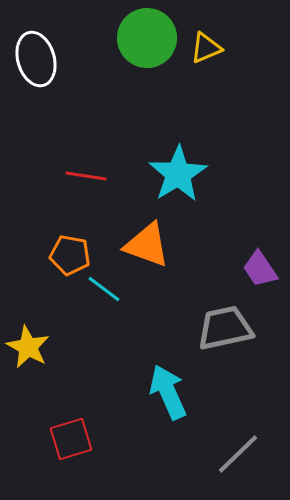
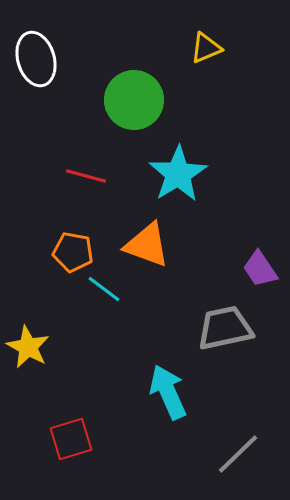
green circle: moved 13 px left, 62 px down
red line: rotated 6 degrees clockwise
orange pentagon: moved 3 px right, 3 px up
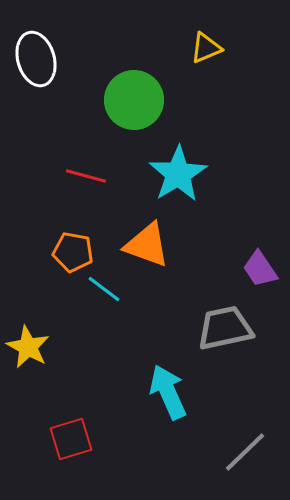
gray line: moved 7 px right, 2 px up
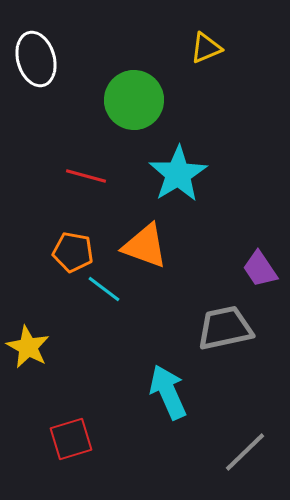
orange triangle: moved 2 px left, 1 px down
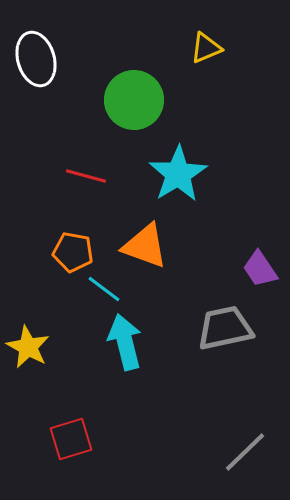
cyan arrow: moved 43 px left, 50 px up; rotated 10 degrees clockwise
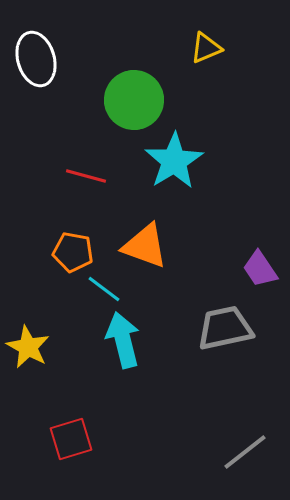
cyan star: moved 4 px left, 13 px up
cyan arrow: moved 2 px left, 2 px up
gray line: rotated 6 degrees clockwise
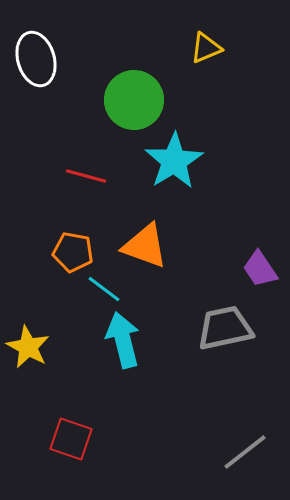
red square: rotated 36 degrees clockwise
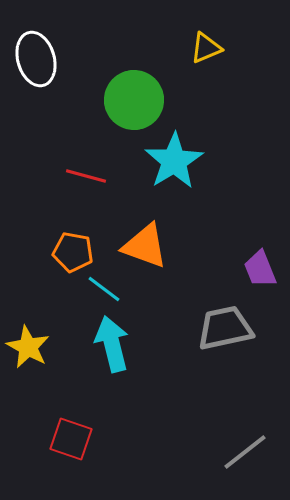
purple trapezoid: rotated 12 degrees clockwise
cyan arrow: moved 11 px left, 4 px down
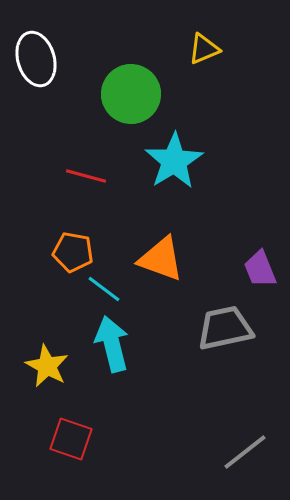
yellow triangle: moved 2 px left, 1 px down
green circle: moved 3 px left, 6 px up
orange triangle: moved 16 px right, 13 px down
yellow star: moved 19 px right, 19 px down
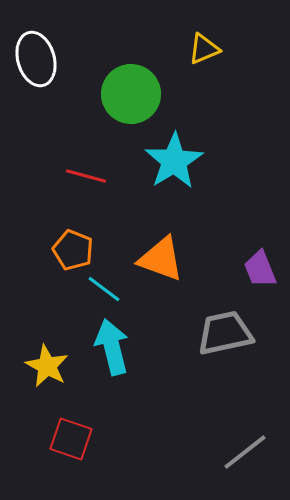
orange pentagon: moved 2 px up; rotated 12 degrees clockwise
gray trapezoid: moved 5 px down
cyan arrow: moved 3 px down
